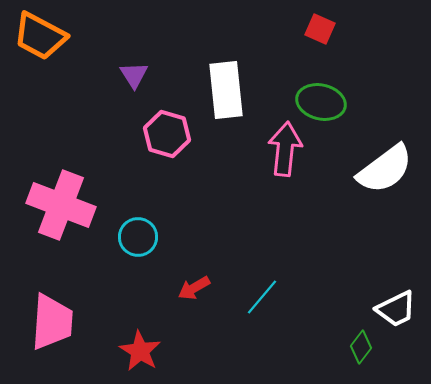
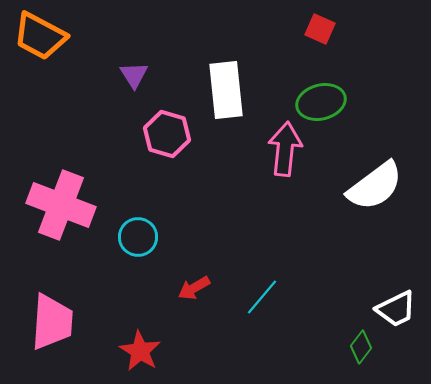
green ellipse: rotated 27 degrees counterclockwise
white semicircle: moved 10 px left, 17 px down
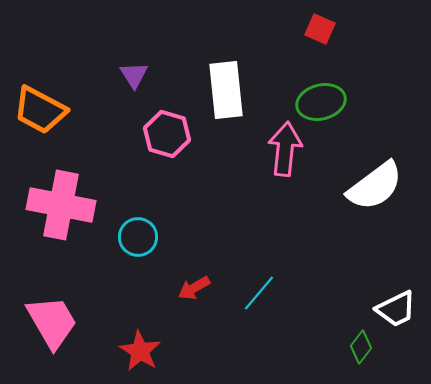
orange trapezoid: moved 74 px down
pink cross: rotated 10 degrees counterclockwise
cyan line: moved 3 px left, 4 px up
pink trapezoid: rotated 34 degrees counterclockwise
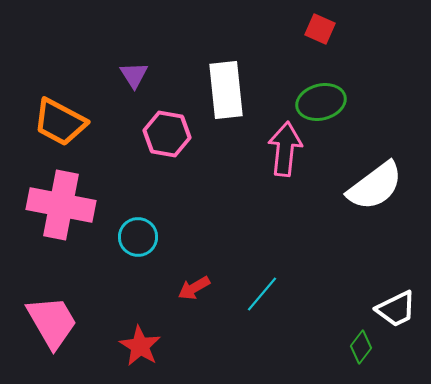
orange trapezoid: moved 20 px right, 12 px down
pink hexagon: rotated 6 degrees counterclockwise
cyan line: moved 3 px right, 1 px down
red star: moved 5 px up
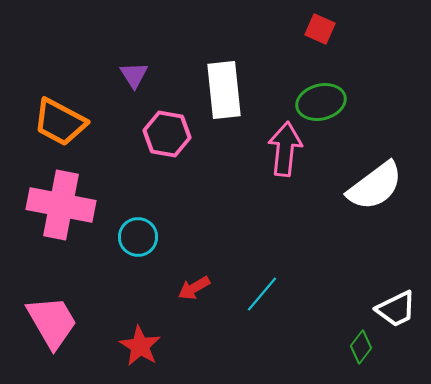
white rectangle: moved 2 px left
